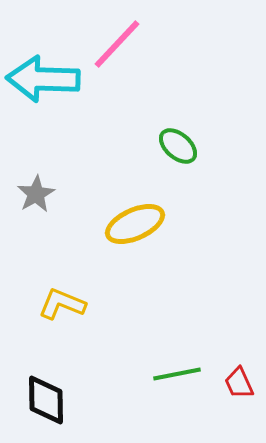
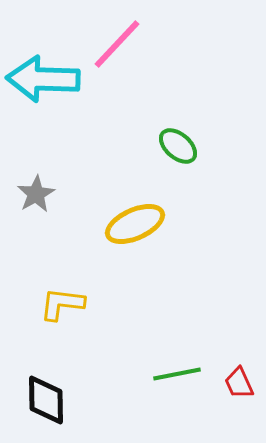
yellow L-shape: rotated 15 degrees counterclockwise
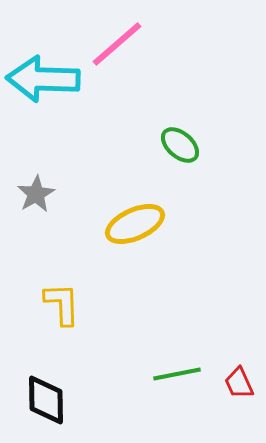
pink line: rotated 6 degrees clockwise
green ellipse: moved 2 px right, 1 px up
yellow L-shape: rotated 81 degrees clockwise
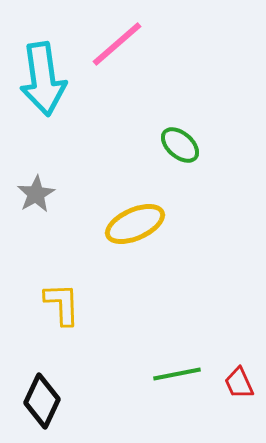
cyan arrow: rotated 100 degrees counterclockwise
black diamond: moved 4 px left, 1 px down; rotated 26 degrees clockwise
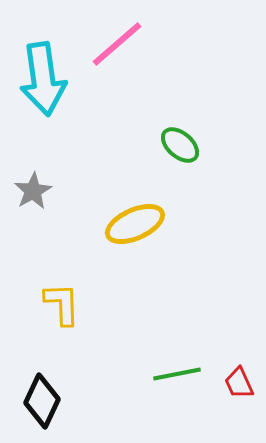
gray star: moved 3 px left, 3 px up
